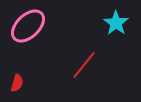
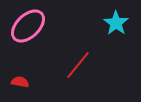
red line: moved 6 px left
red semicircle: moved 3 px right, 1 px up; rotated 96 degrees counterclockwise
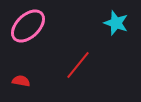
cyan star: rotated 15 degrees counterclockwise
red semicircle: moved 1 px right, 1 px up
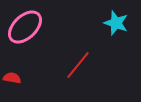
pink ellipse: moved 3 px left, 1 px down
red semicircle: moved 9 px left, 3 px up
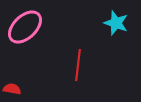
red line: rotated 32 degrees counterclockwise
red semicircle: moved 11 px down
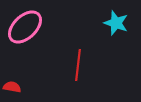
red semicircle: moved 2 px up
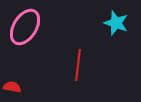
pink ellipse: rotated 15 degrees counterclockwise
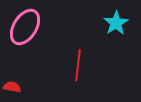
cyan star: rotated 20 degrees clockwise
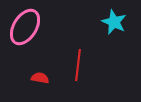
cyan star: moved 2 px left, 1 px up; rotated 15 degrees counterclockwise
red semicircle: moved 28 px right, 9 px up
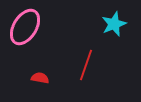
cyan star: moved 2 px down; rotated 25 degrees clockwise
red line: moved 8 px right; rotated 12 degrees clockwise
